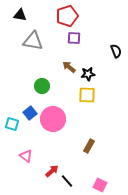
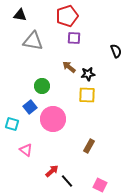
blue square: moved 6 px up
pink triangle: moved 6 px up
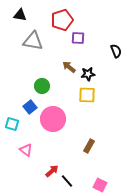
red pentagon: moved 5 px left, 4 px down
purple square: moved 4 px right
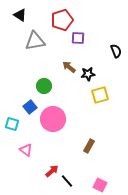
black triangle: rotated 24 degrees clockwise
gray triangle: moved 2 px right; rotated 20 degrees counterclockwise
green circle: moved 2 px right
yellow square: moved 13 px right; rotated 18 degrees counterclockwise
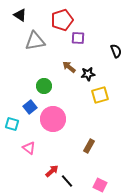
pink triangle: moved 3 px right, 2 px up
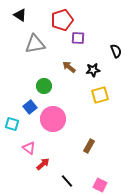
gray triangle: moved 3 px down
black star: moved 5 px right, 4 px up
red arrow: moved 9 px left, 7 px up
